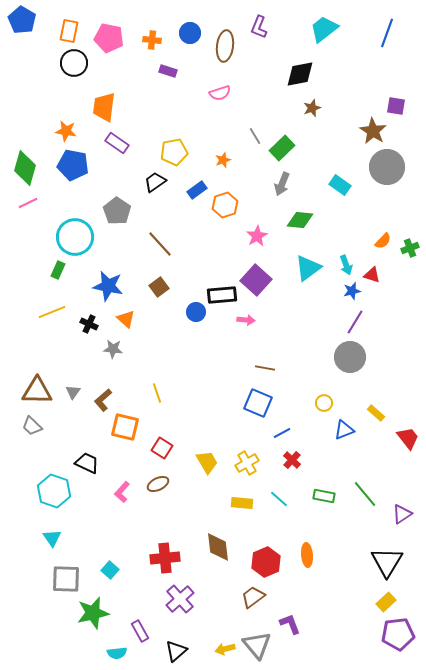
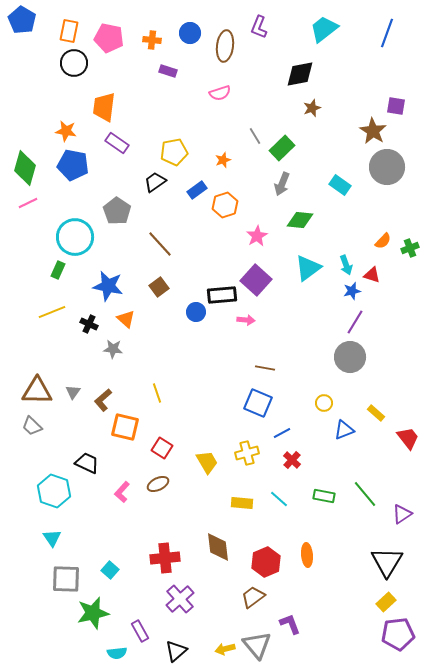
yellow cross at (247, 463): moved 10 px up; rotated 15 degrees clockwise
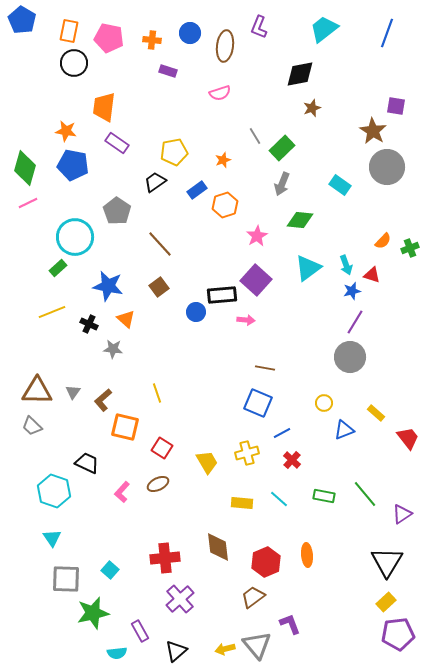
green rectangle at (58, 270): moved 2 px up; rotated 24 degrees clockwise
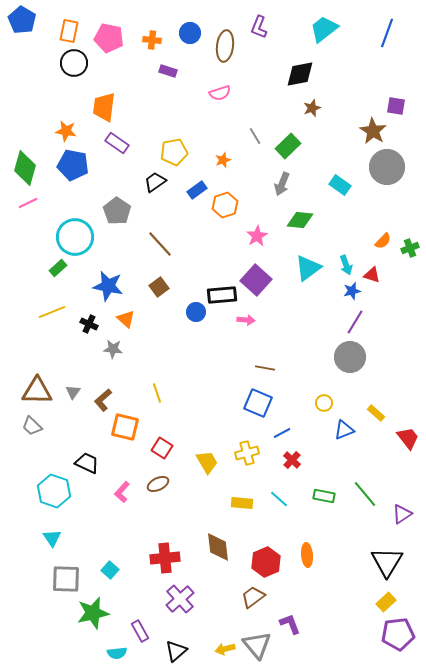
green rectangle at (282, 148): moved 6 px right, 2 px up
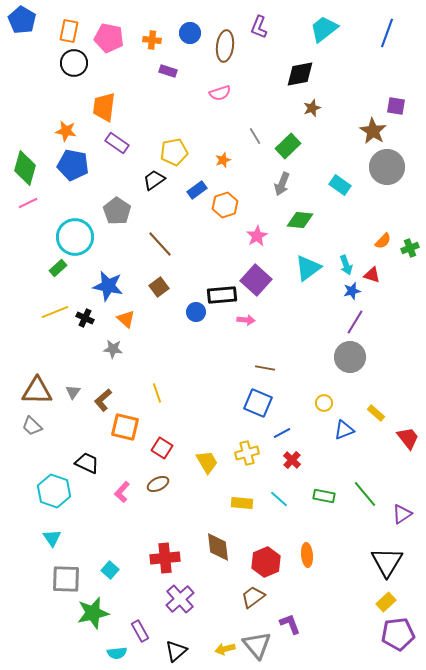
black trapezoid at (155, 182): moved 1 px left, 2 px up
yellow line at (52, 312): moved 3 px right
black cross at (89, 324): moved 4 px left, 6 px up
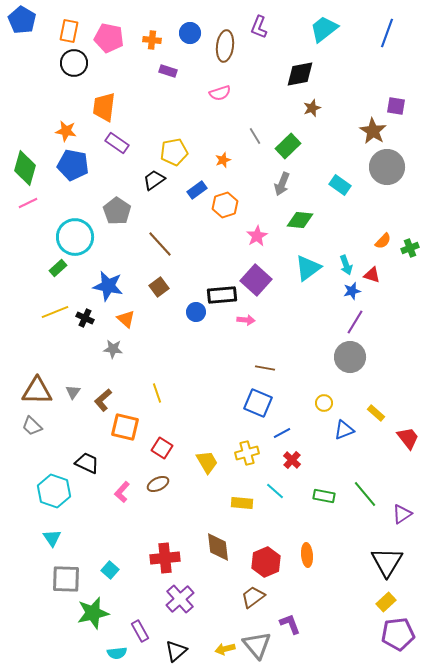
cyan line at (279, 499): moved 4 px left, 8 px up
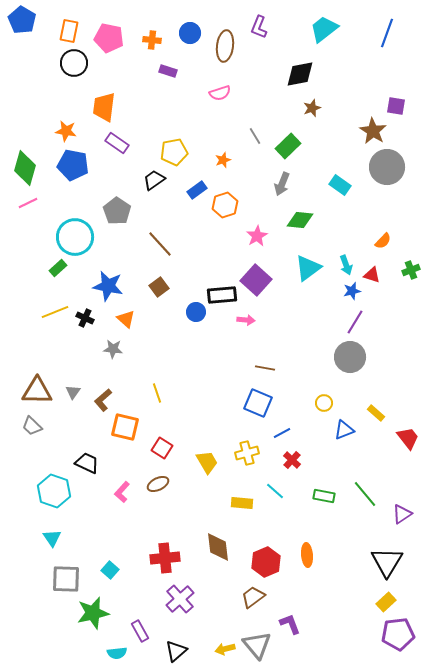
green cross at (410, 248): moved 1 px right, 22 px down
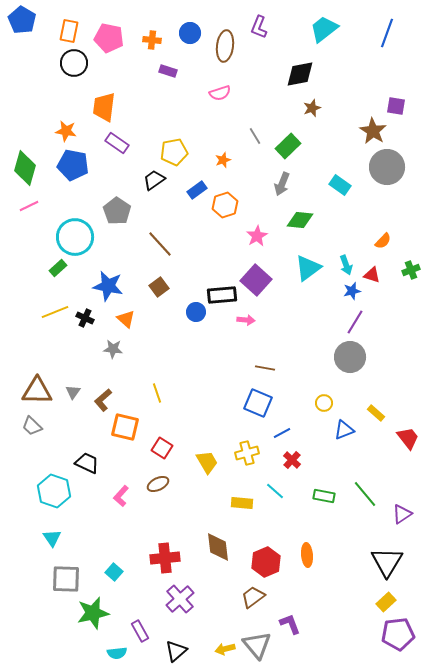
pink line at (28, 203): moved 1 px right, 3 px down
pink L-shape at (122, 492): moved 1 px left, 4 px down
cyan square at (110, 570): moved 4 px right, 2 px down
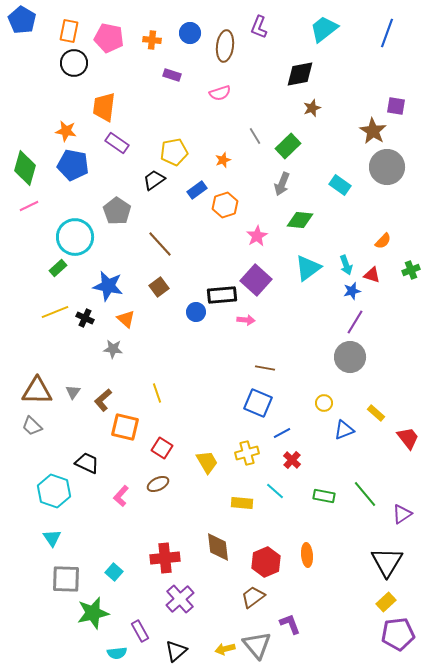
purple rectangle at (168, 71): moved 4 px right, 4 px down
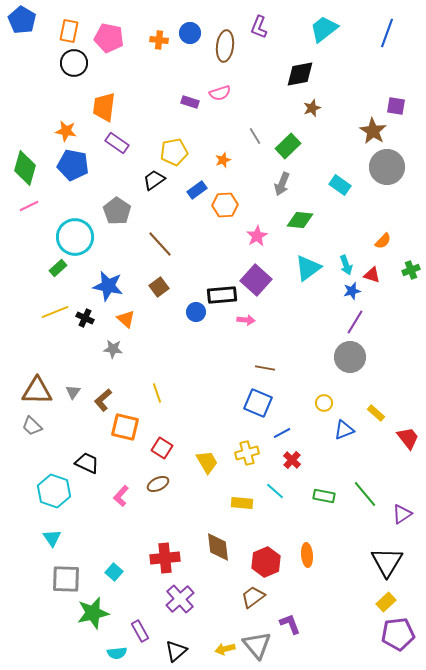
orange cross at (152, 40): moved 7 px right
purple rectangle at (172, 75): moved 18 px right, 27 px down
orange hexagon at (225, 205): rotated 15 degrees clockwise
